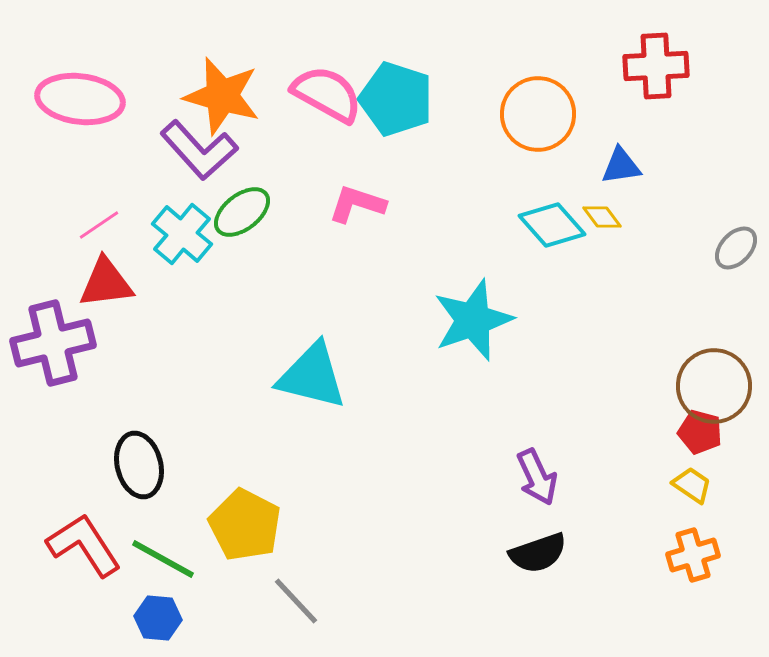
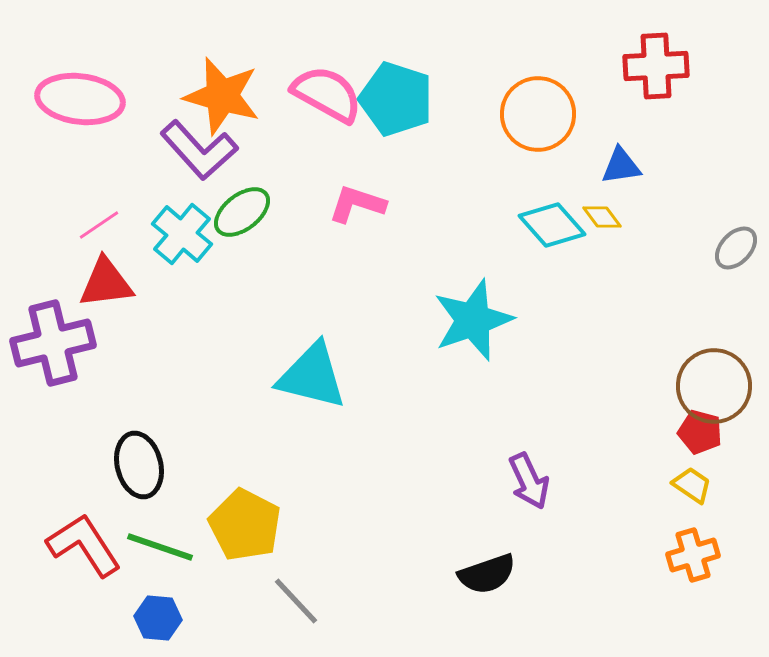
purple arrow: moved 8 px left, 4 px down
black semicircle: moved 51 px left, 21 px down
green line: moved 3 px left, 12 px up; rotated 10 degrees counterclockwise
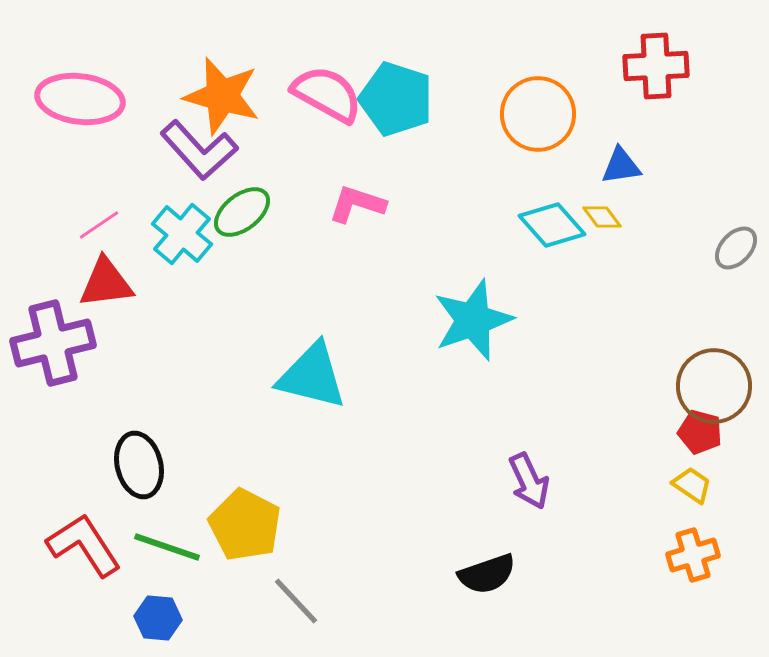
green line: moved 7 px right
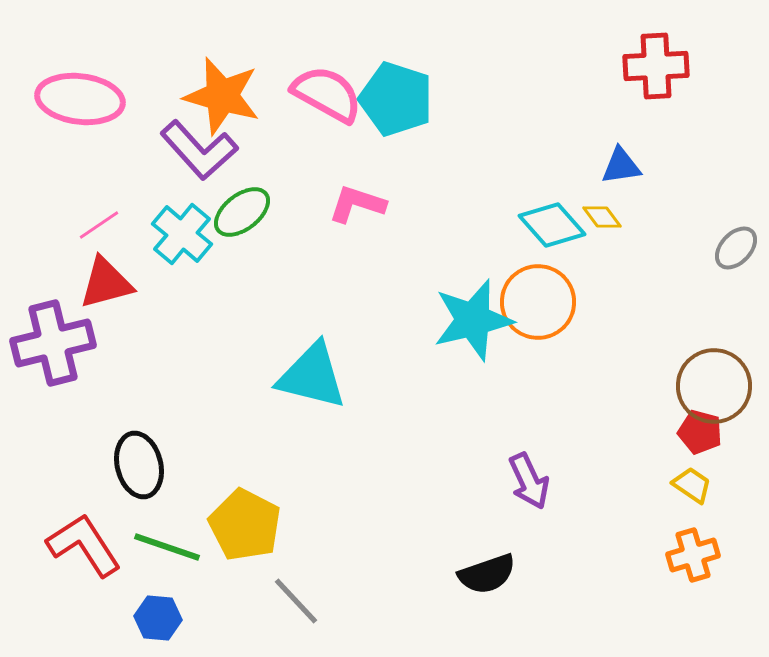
orange circle: moved 188 px down
red triangle: rotated 8 degrees counterclockwise
cyan star: rotated 6 degrees clockwise
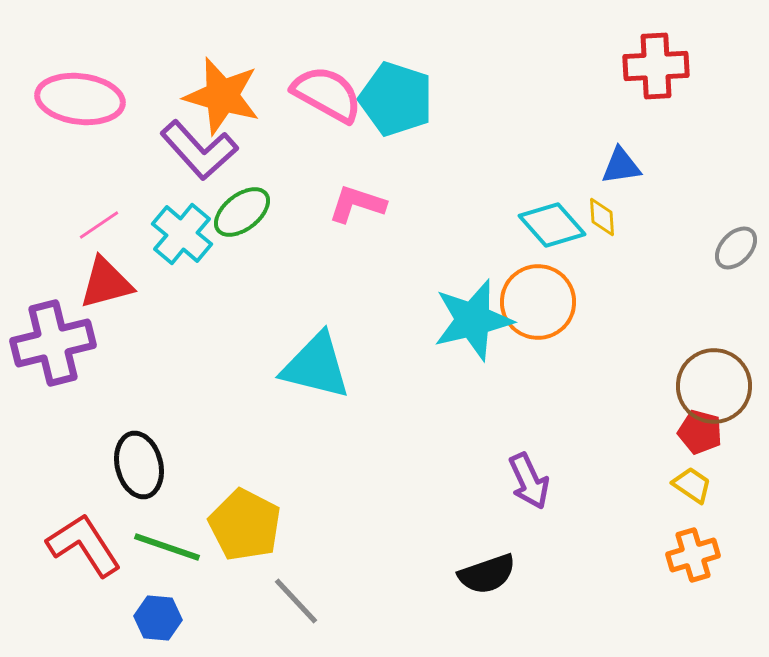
yellow diamond: rotated 33 degrees clockwise
cyan triangle: moved 4 px right, 10 px up
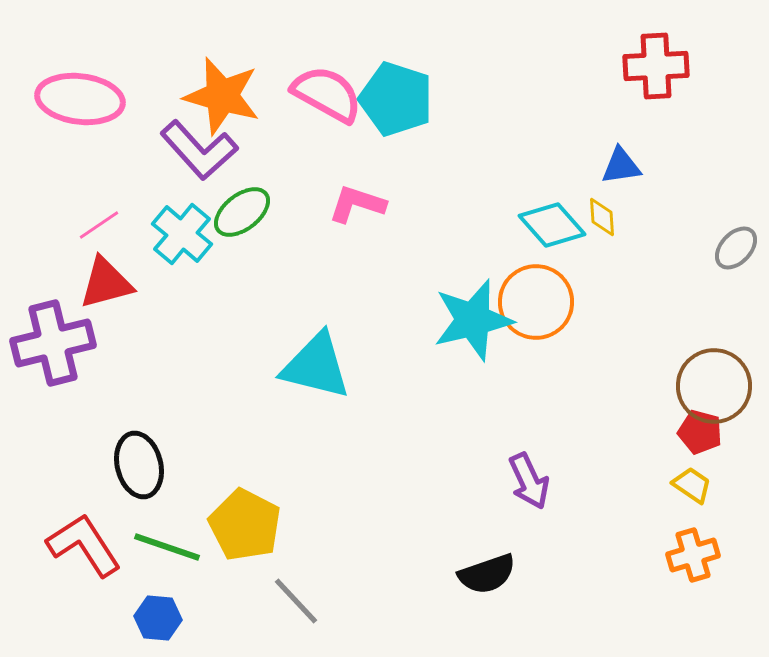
orange circle: moved 2 px left
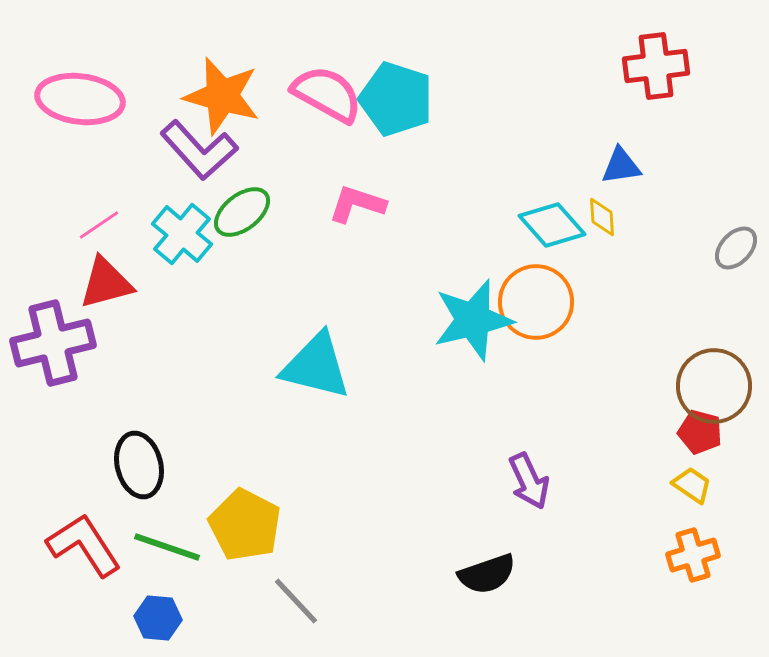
red cross: rotated 4 degrees counterclockwise
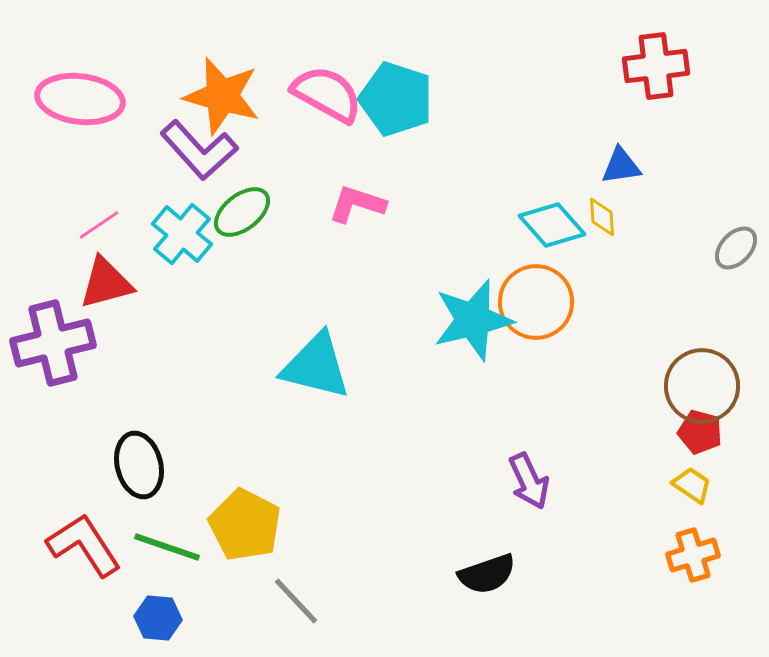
brown circle: moved 12 px left
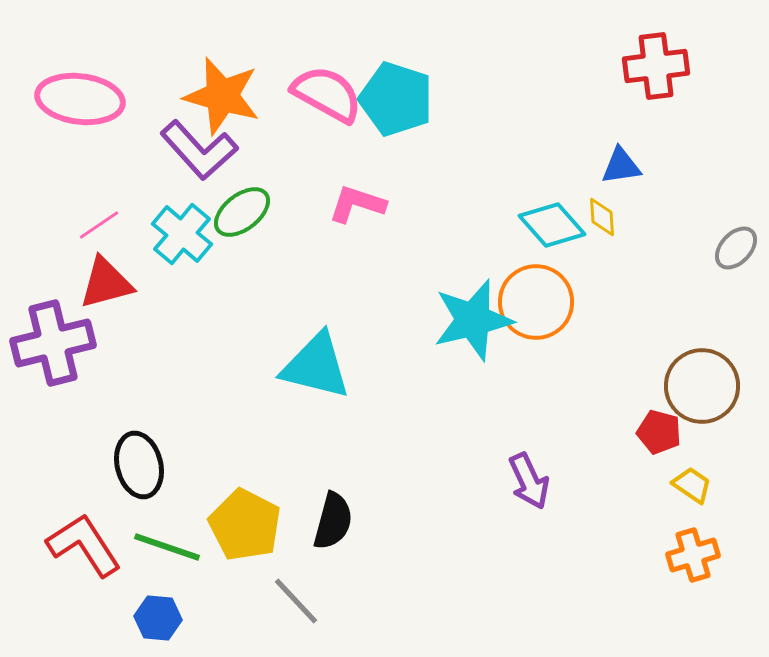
red pentagon: moved 41 px left
black semicircle: moved 154 px left, 53 px up; rotated 56 degrees counterclockwise
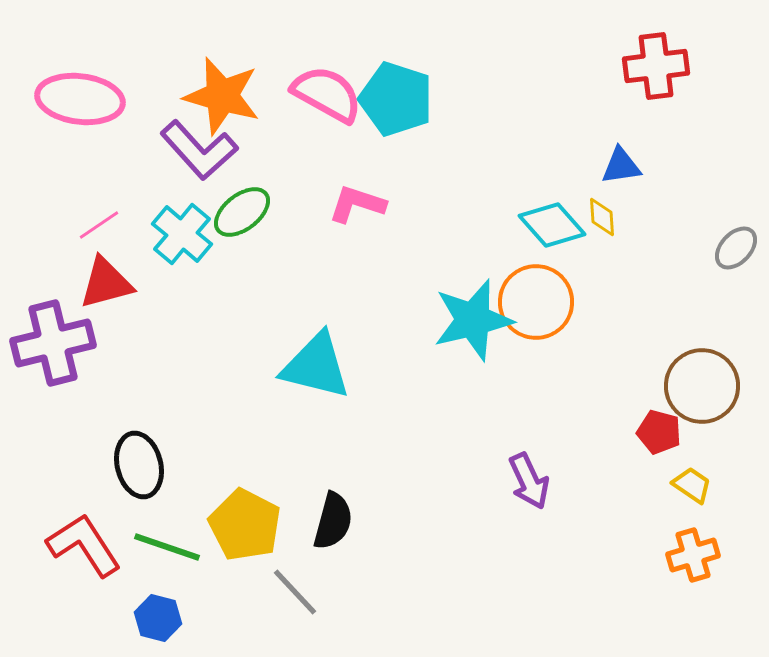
gray line: moved 1 px left, 9 px up
blue hexagon: rotated 9 degrees clockwise
